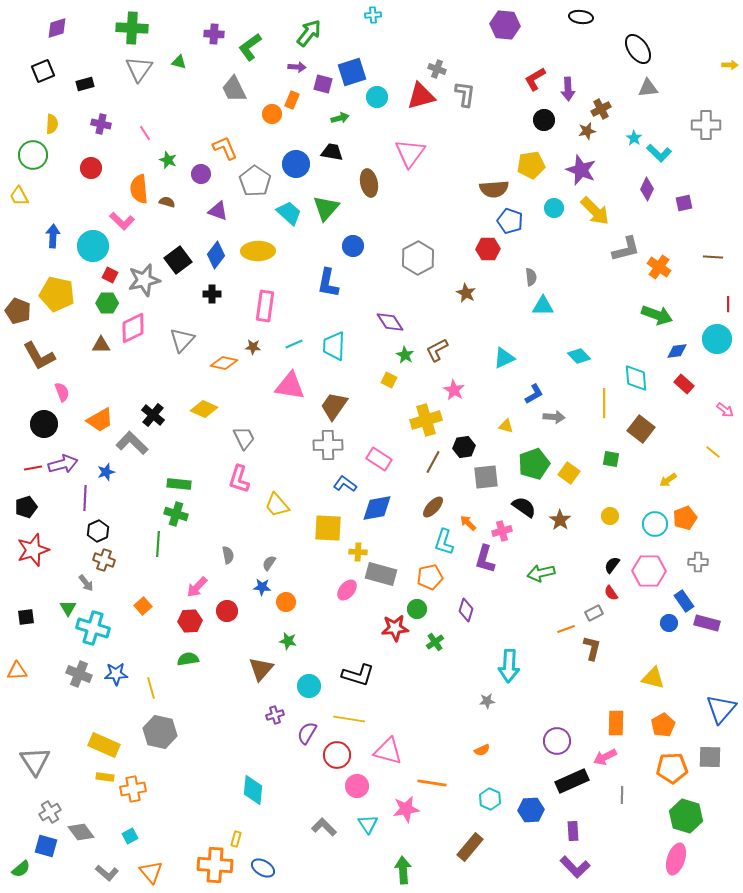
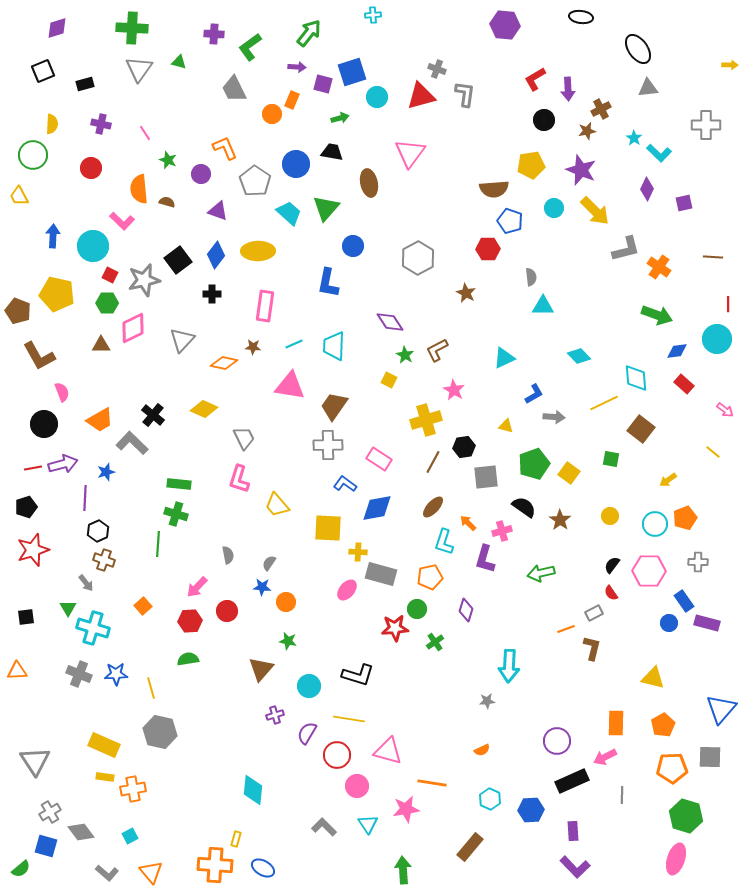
yellow line at (604, 403): rotated 64 degrees clockwise
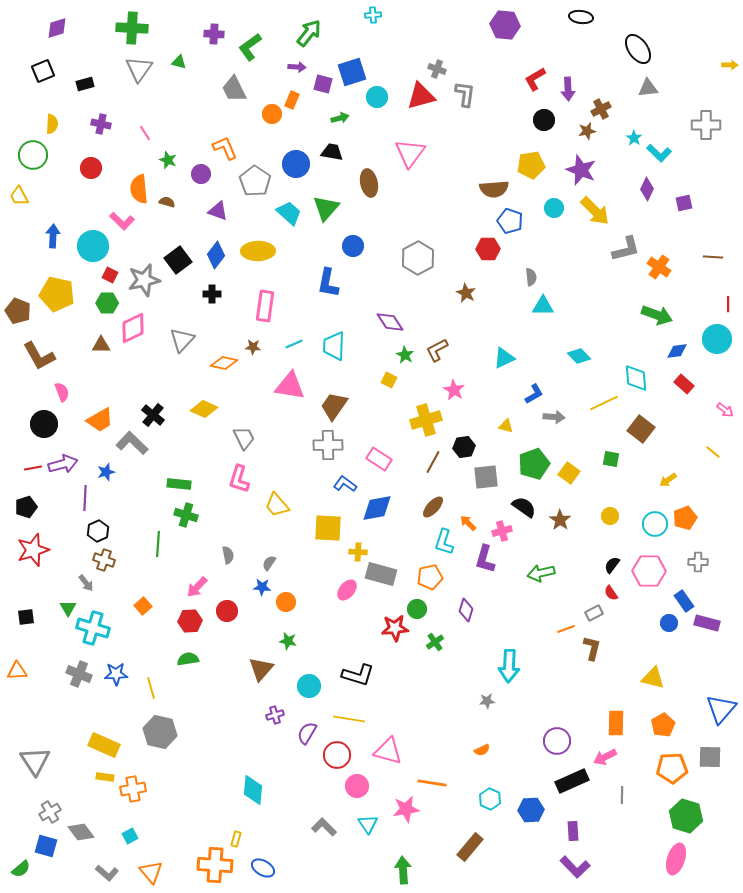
green cross at (176, 514): moved 10 px right, 1 px down
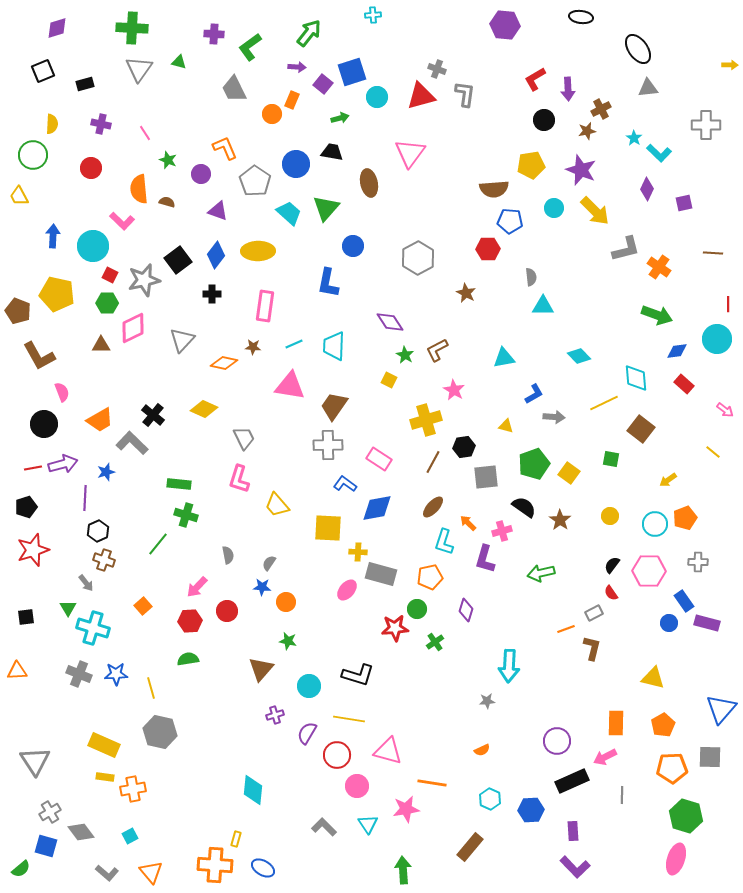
purple square at (323, 84): rotated 24 degrees clockwise
blue pentagon at (510, 221): rotated 15 degrees counterclockwise
brown line at (713, 257): moved 4 px up
cyan triangle at (504, 358): rotated 15 degrees clockwise
green line at (158, 544): rotated 35 degrees clockwise
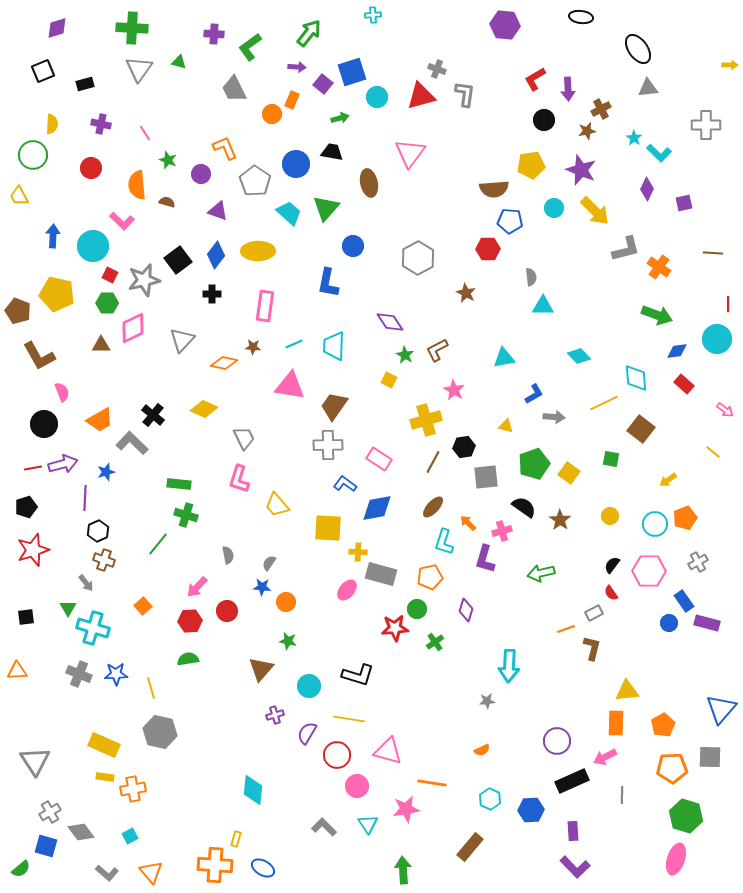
orange semicircle at (139, 189): moved 2 px left, 4 px up
gray cross at (698, 562): rotated 30 degrees counterclockwise
yellow triangle at (653, 678): moved 26 px left, 13 px down; rotated 20 degrees counterclockwise
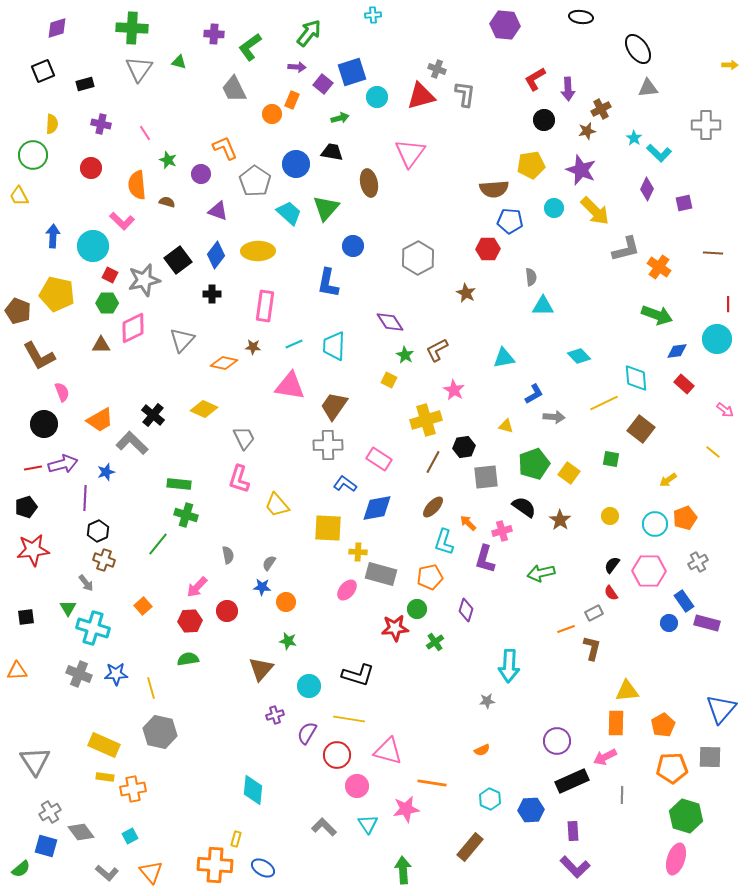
red star at (33, 550): rotated 12 degrees clockwise
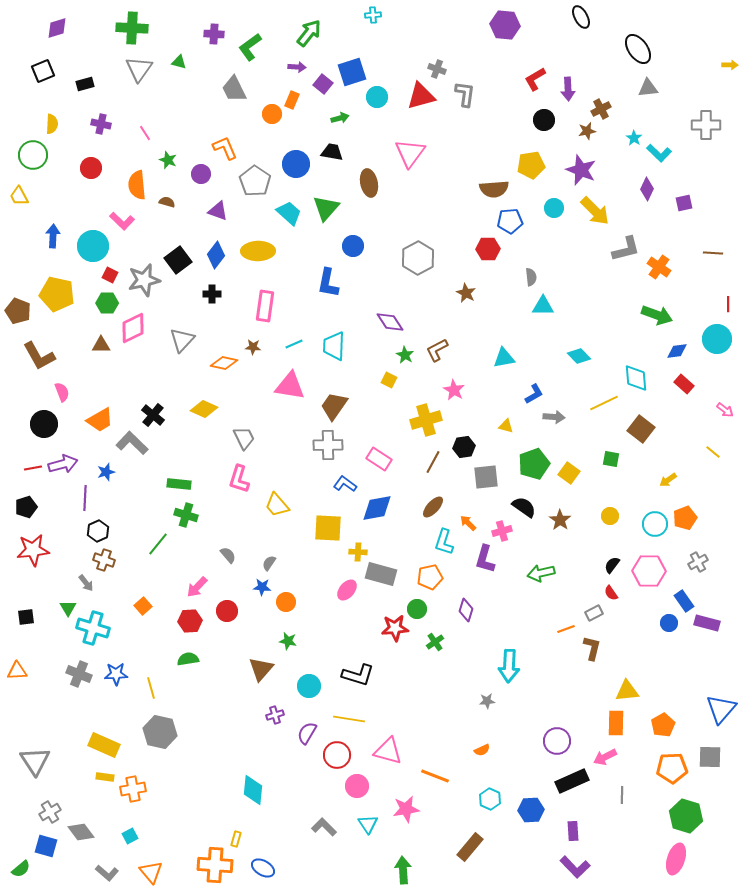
black ellipse at (581, 17): rotated 55 degrees clockwise
blue pentagon at (510, 221): rotated 10 degrees counterclockwise
gray semicircle at (228, 555): rotated 30 degrees counterclockwise
orange line at (432, 783): moved 3 px right, 7 px up; rotated 12 degrees clockwise
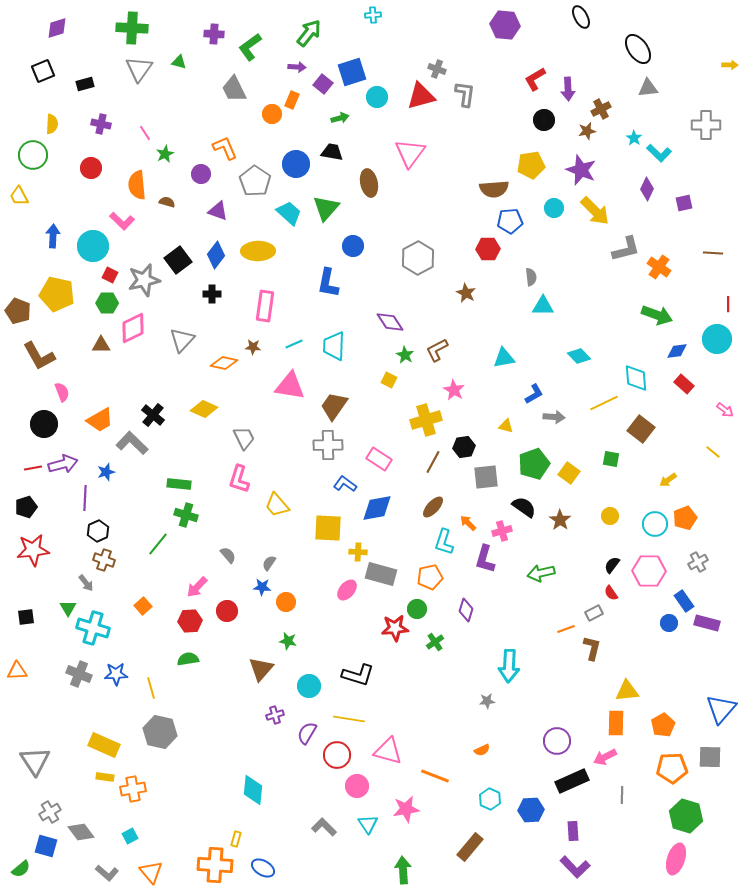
green star at (168, 160): moved 3 px left, 6 px up; rotated 24 degrees clockwise
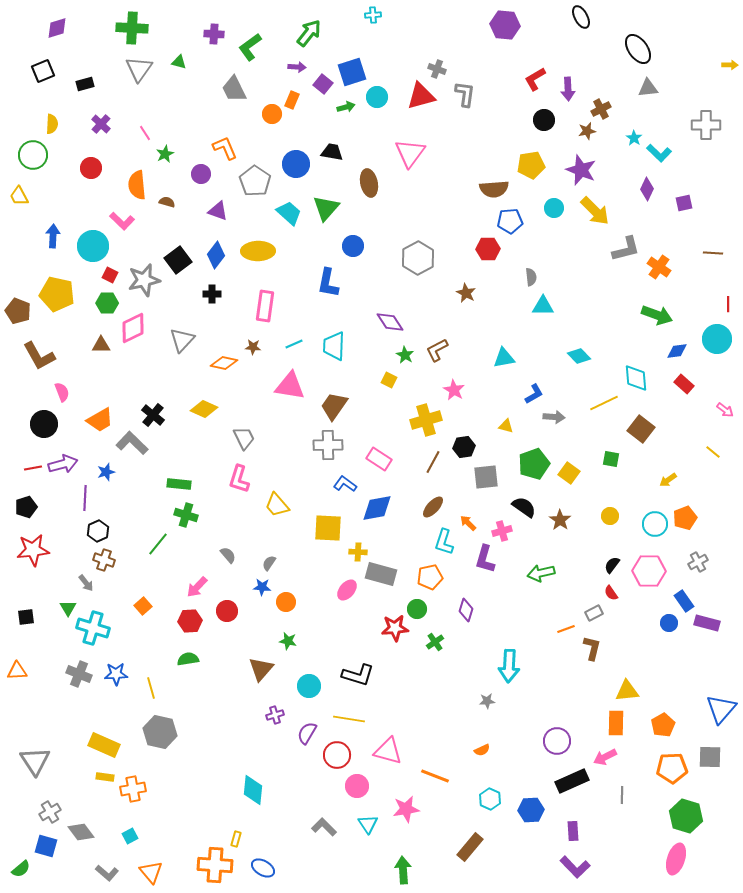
green arrow at (340, 118): moved 6 px right, 11 px up
purple cross at (101, 124): rotated 30 degrees clockwise
